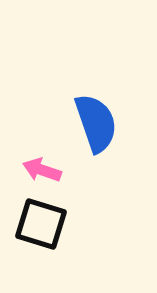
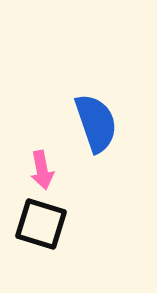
pink arrow: rotated 120 degrees counterclockwise
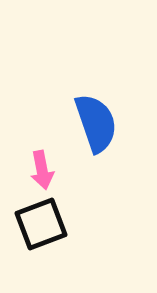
black square: rotated 38 degrees counterclockwise
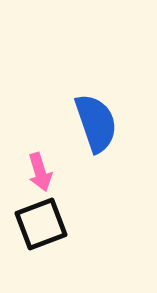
pink arrow: moved 2 px left, 2 px down; rotated 6 degrees counterclockwise
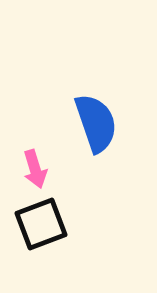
pink arrow: moved 5 px left, 3 px up
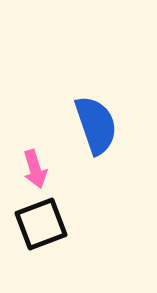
blue semicircle: moved 2 px down
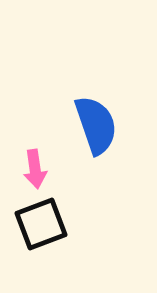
pink arrow: rotated 9 degrees clockwise
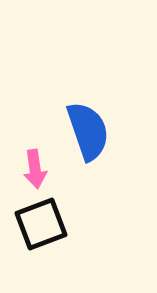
blue semicircle: moved 8 px left, 6 px down
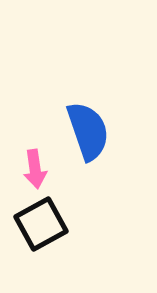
black square: rotated 8 degrees counterclockwise
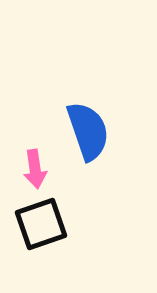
black square: rotated 10 degrees clockwise
